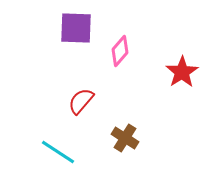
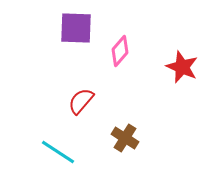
red star: moved 5 px up; rotated 16 degrees counterclockwise
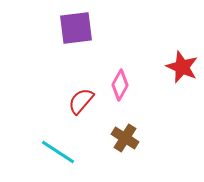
purple square: rotated 9 degrees counterclockwise
pink diamond: moved 34 px down; rotated 12 degrees counterclockwise
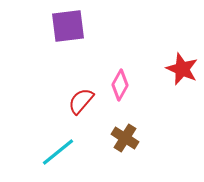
purple square: moved 8 px left, 2 px up
red star: moved 2 px down
cyan line: rotated 72 degrees counterclockwise
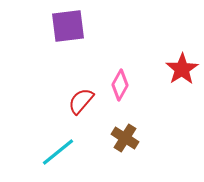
red star: rotated 16 degrees clockwise
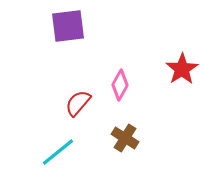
red semicircle: moved 3 px left, 2 px down
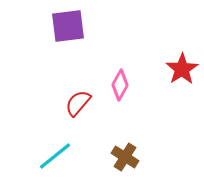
brown cross: moved 19 px down
cyan line: moved 3 px left, 4 px down
